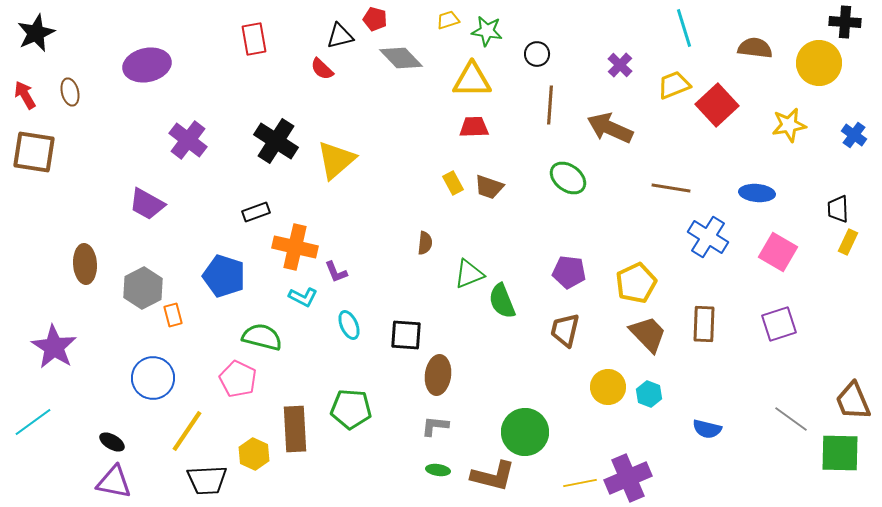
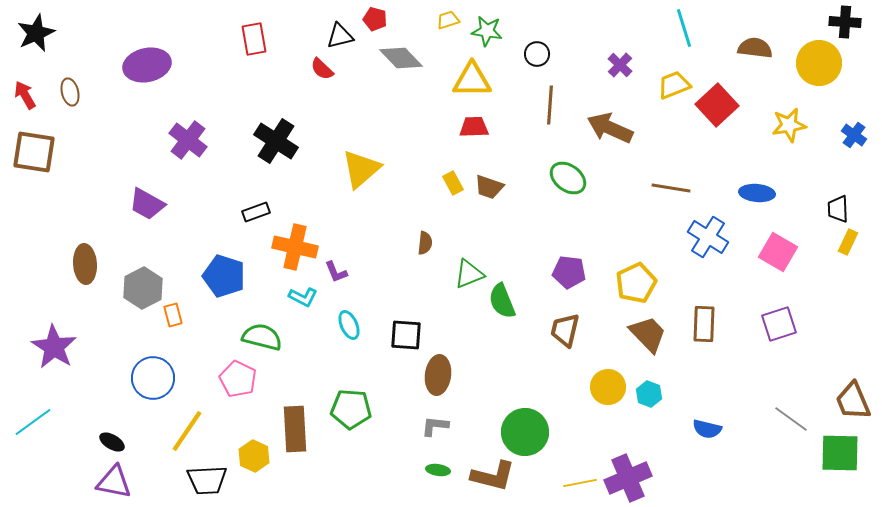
yellow triangle at (336, 160): moved 25 px right, 9 px down
yellow hexagon at (254, 454): moved 2 px down
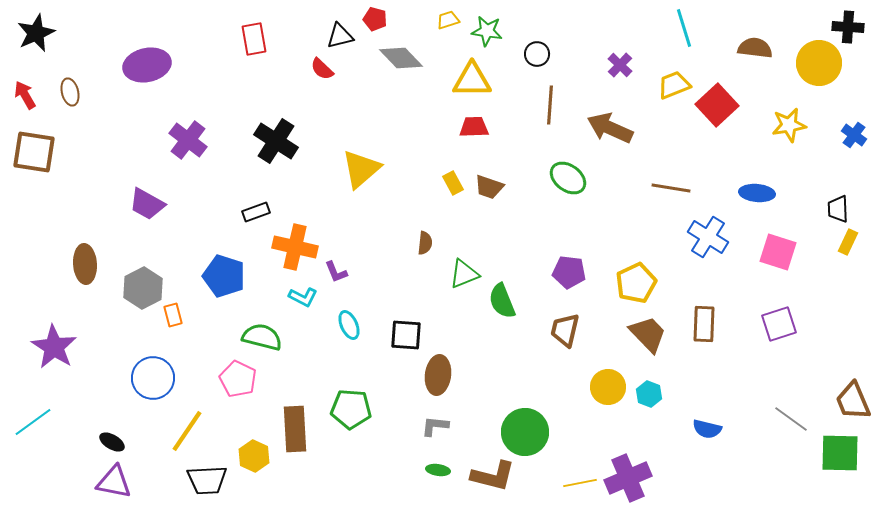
black cross at (845, 22): moved 3 px right, 5 px down
pink square at (778, 252): rotated 12 degrees counterclockwise
green triangle at (469, 274): moved 5 px left
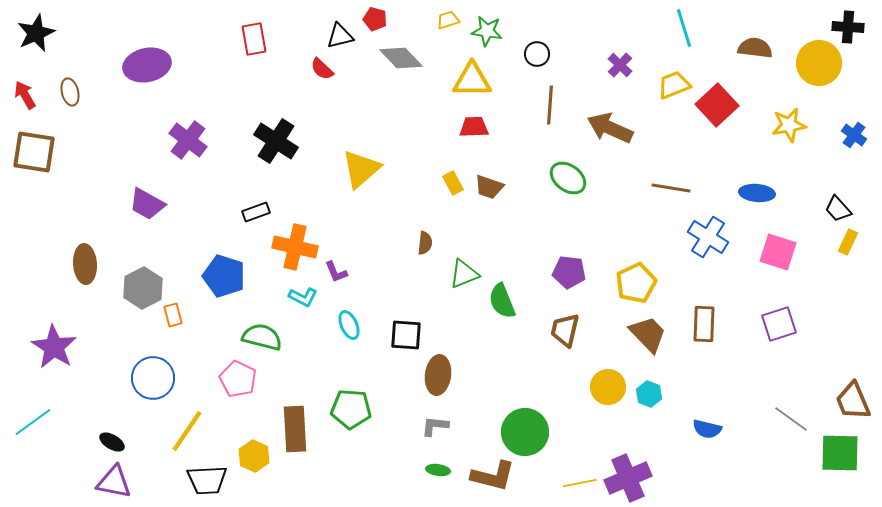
black trapezoid at (838, 209): rotated 40 degrees counterclockwise
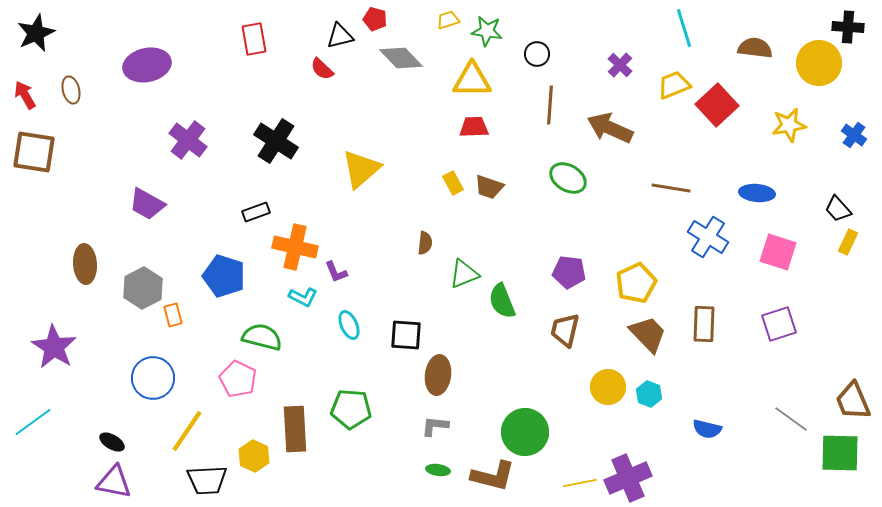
brown ellipse at (70, 92): moved 1 px right, 2 px up
green ellipse at (568, 178): rotated 6 degrees counterclockwise
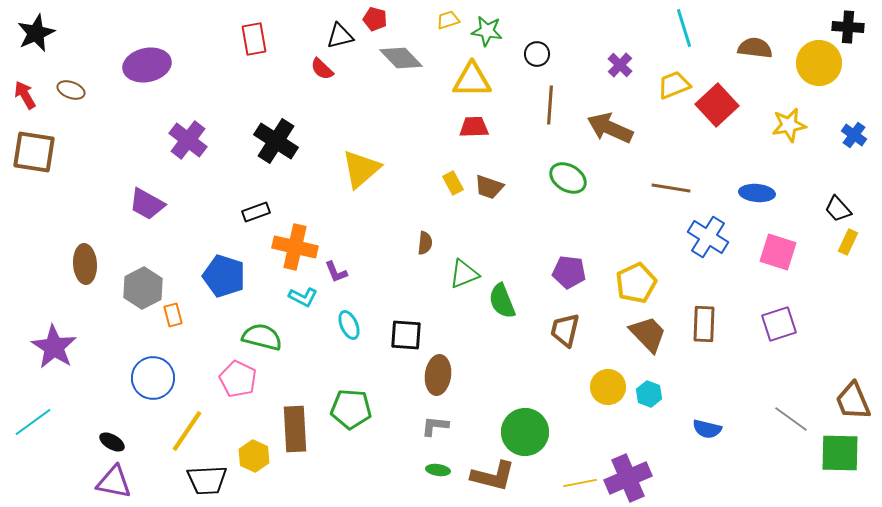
brown ellipse at (71, 90): rotated 56 degrees counterclockwise
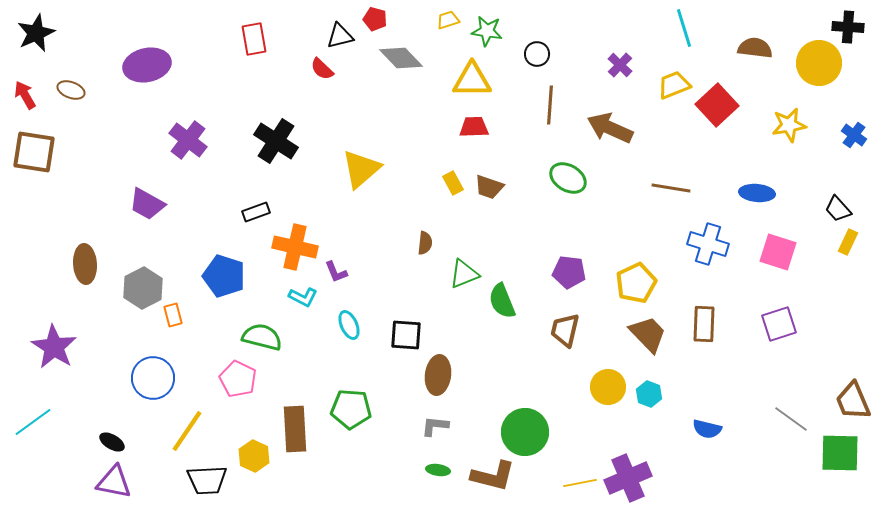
blue cross at (708, 237): moved 7 px down; rotated 15 degrees counterclockwise
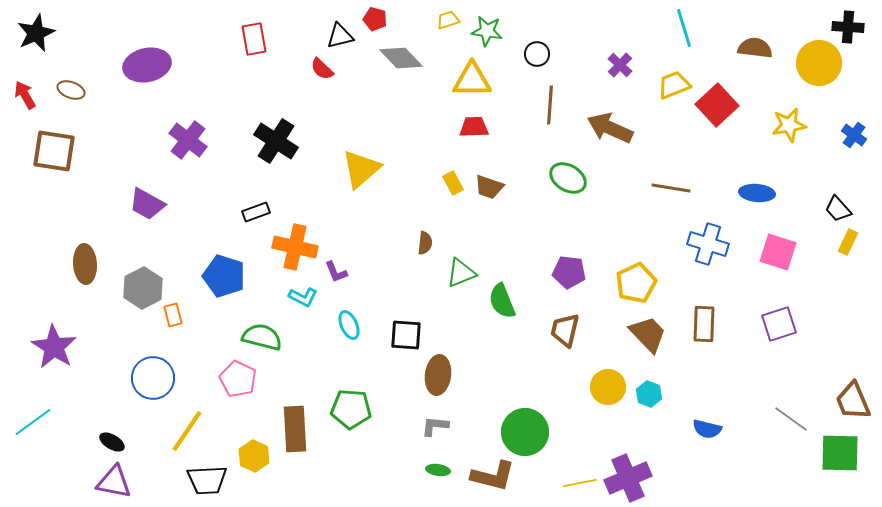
brown square at (34, 152): moved 20 px right, 1 px up
green triangle at (464, 274): moved 3 px left, 1 px up
